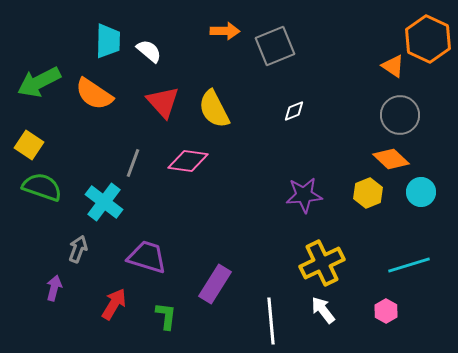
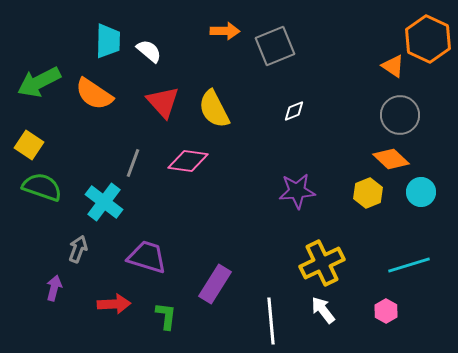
purple star: moved 7 px left, 4 px up
red arrow: rotated 56 degrees clockwise
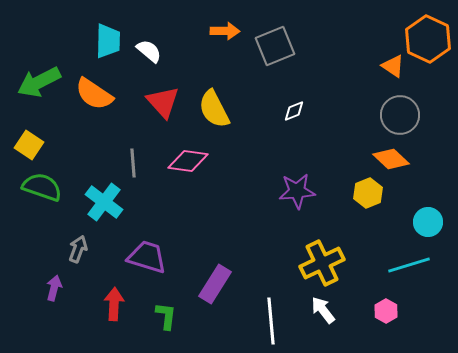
gray line: rotated 24 degrees counterclockwise
cyan circle: moved 7 px right, 30 px down
red arrow: rotated 84 degrees counterclockwise
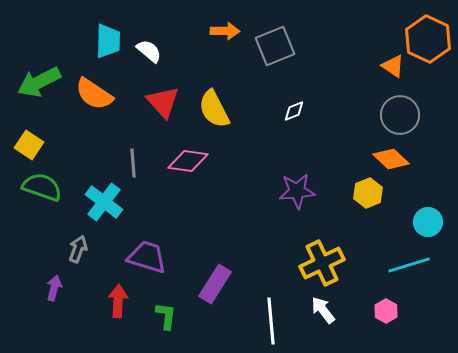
red arrow: moved 4 px right, 3 px up
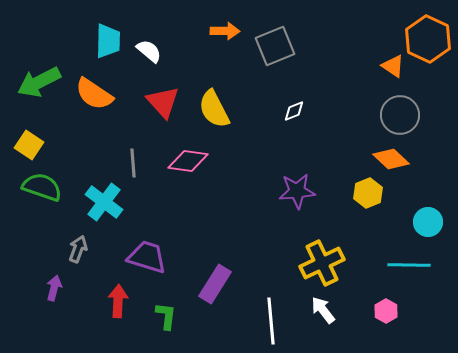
cyan line: rotated 18 degrees clockwise
